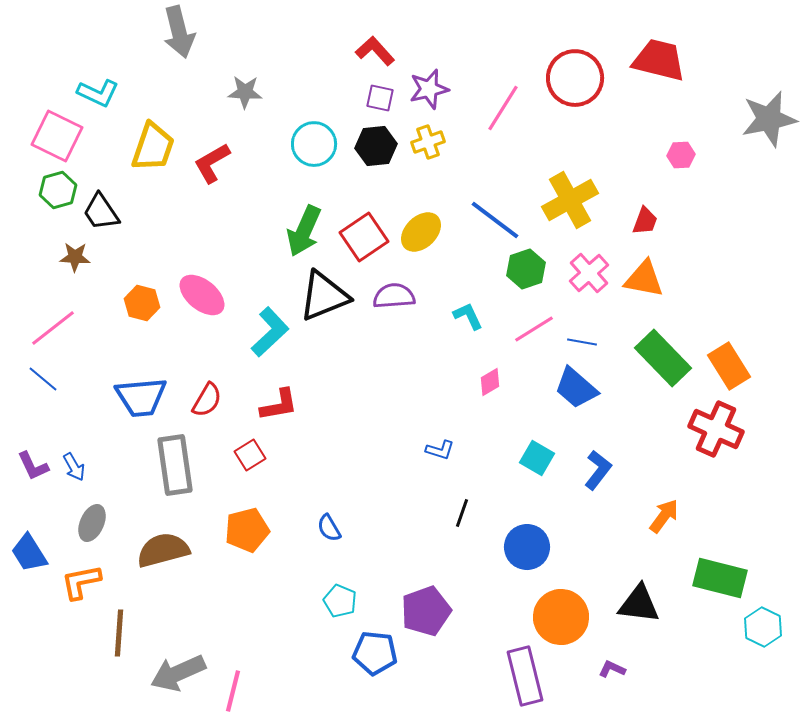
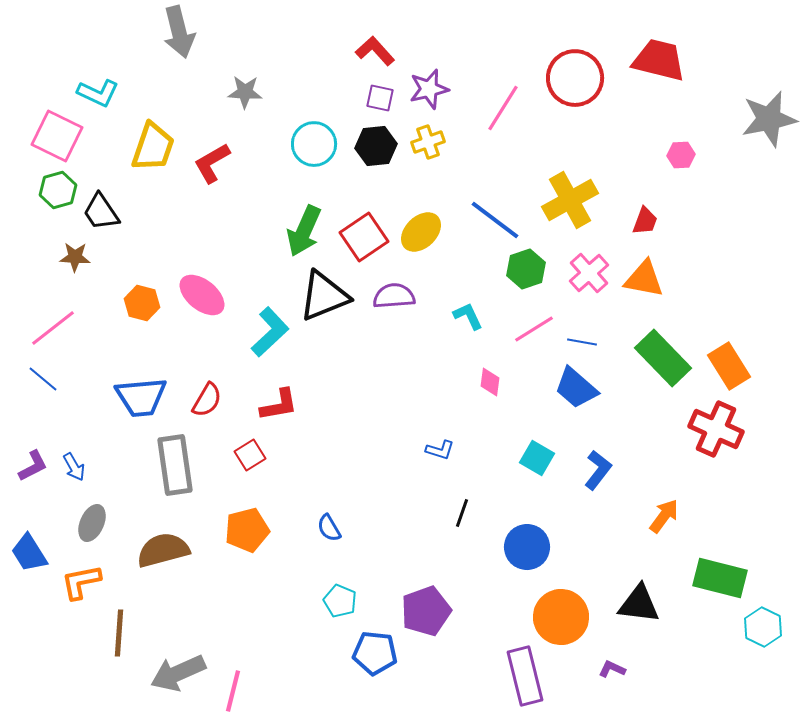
pink diamond at (490, 382): rotated 52 degrees counterclockwise
purple L-shape at (33, 466): rotated 92 degrees counterclockwise
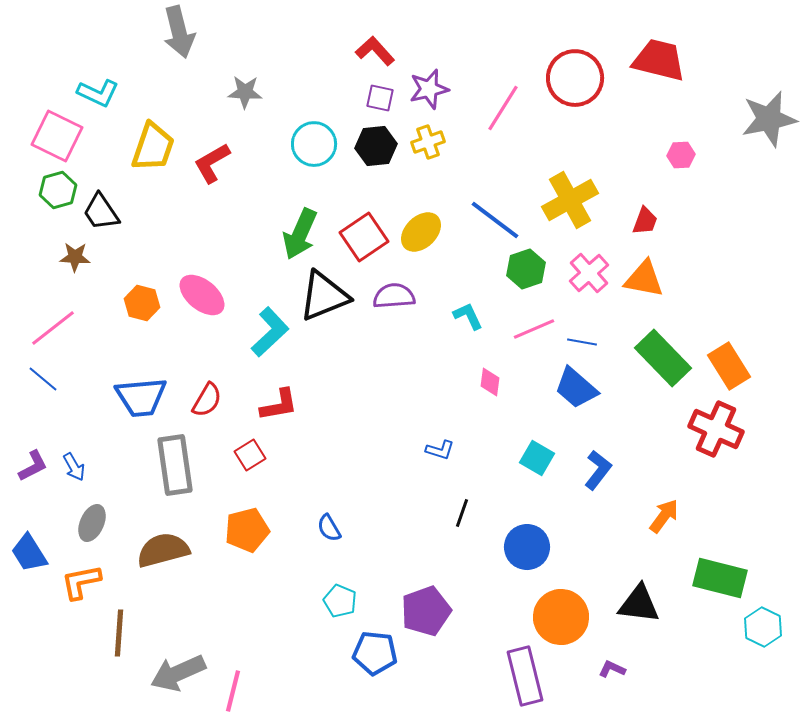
green arrow at (304, 231): moved 4 px left, 3 px down
pink line at (534, 329): rotated 9 degrees clockwise
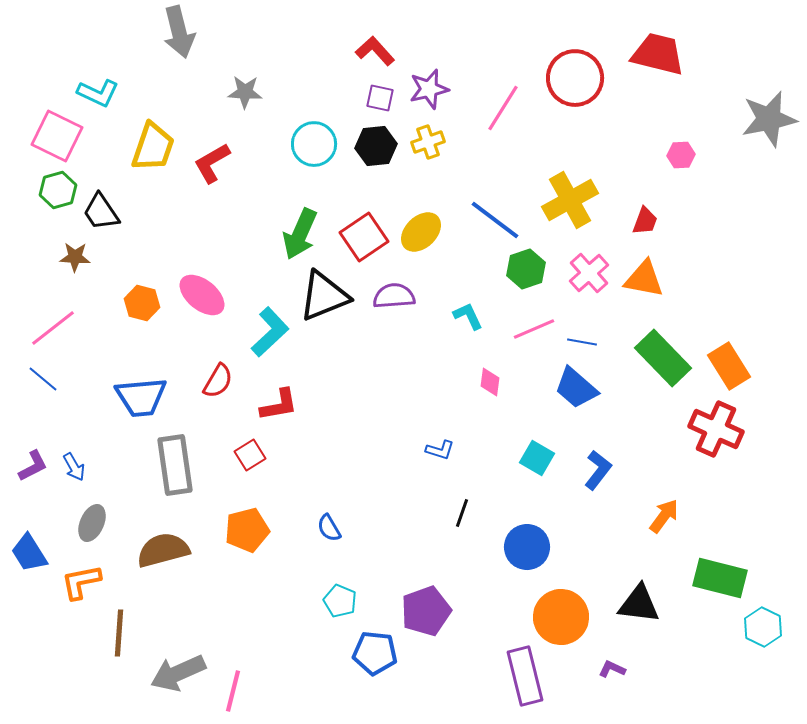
red trapezoid at (659, 60): moved 1 px left, 6 px up
red semicircle at (207, 400): moved 11 px right, 19 px up
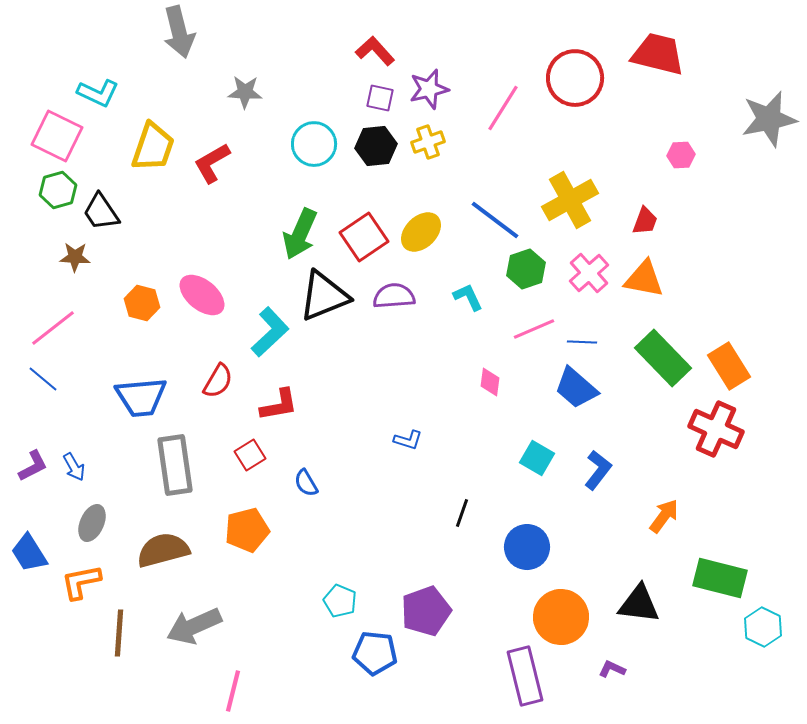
cyan L-shape at (468, 316): moved 19 px up
blue line at (582, 342): rotated 8 degrees counterclockwise
blue L-shape at (440, 450): moved 32 px left, 10 px up
blue semicircle at (329, 528): moved 23 px left, 45 px up
gray arrow at (178, 673): moved 16 px right, 47 px up
